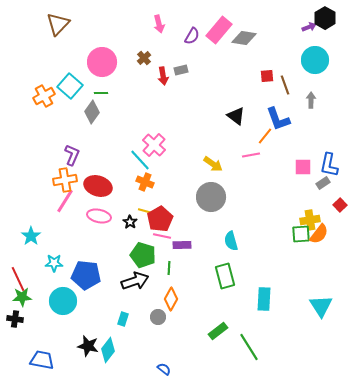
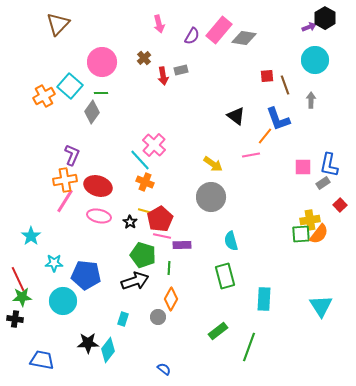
black star at (88, 346): moved 3 px up; rotated 15 degrees counterclockwise
green line at (249, 347): rotated 52 degrees clockwise
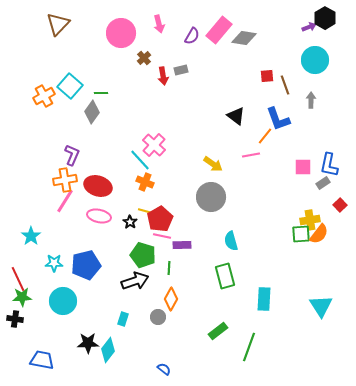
pink circle at (102, 62): moved 19 px right, 29 px up
blue pentagon at (86, 275): moved 10 px up; rotated 20 degrees counterclockwise
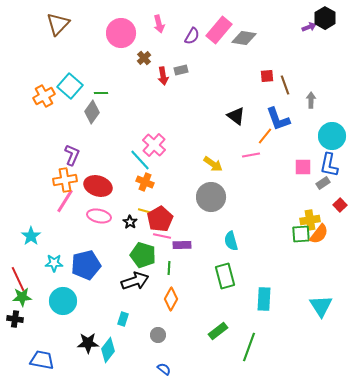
cyan circle at (315, 60): moved 17 px right, 76 px down
gray circle at (158, 317): moved 18 px down
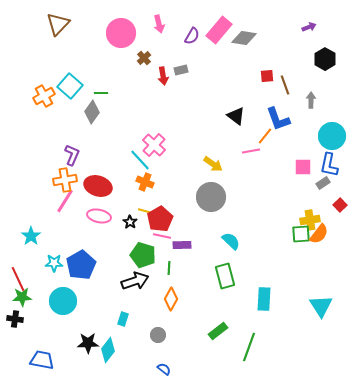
black hexagon at (325, 18): moved 41 px down
pink line at (251, 155): moved 4 px up
cyan semicircle at (231, 241): rotated 150 degrees clockwise
blue pentagon at (86, 265): moved 5 px left; rotated 16 degrees counterclockwise
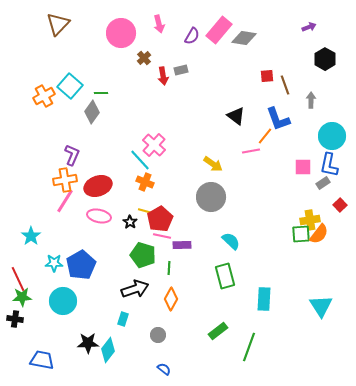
red ellipse at (98, 186): rotated 36 degrees counterclockwise
black arrow at (135, 281): moved 8 px down
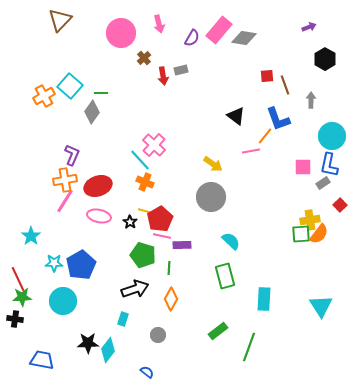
brown triangle at (58, 24): moved 2 px right, 4 px up
purple semicircle at (192, 36): moved 2 px down
blue semicircle at (164, 369): moved 17 px left, 3 px down
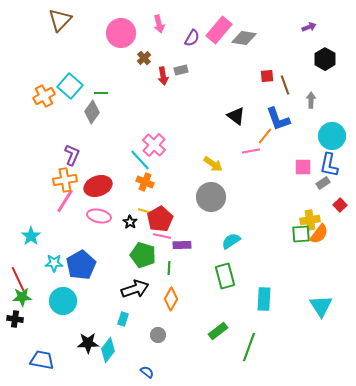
cyan semicircle at (231, 241): rotated 78 degrees counterclockwise
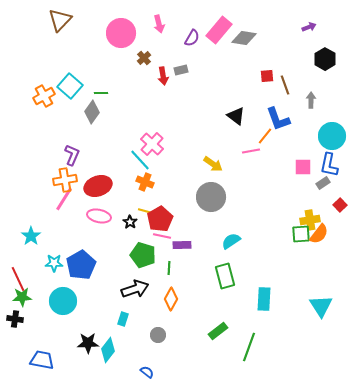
pink cross at (154, 145): moved 2 px left, 1 px up
pink line at (65, 201): moved 1 px left, 2 px up
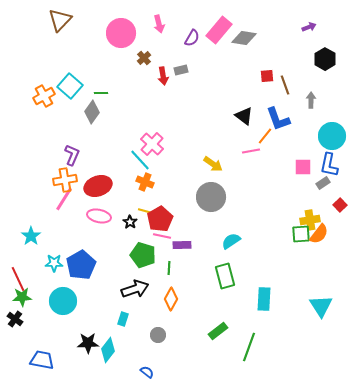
black triangle at (236, 116): moved 8 px right
black cross at (15, 319): rotated 28 degrees clockwise
